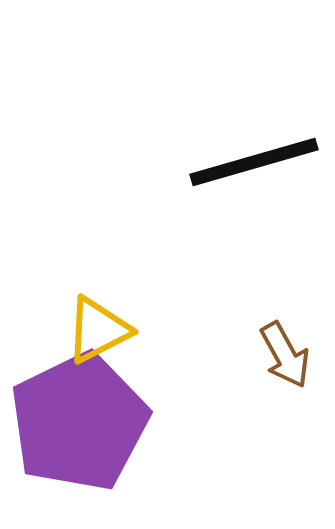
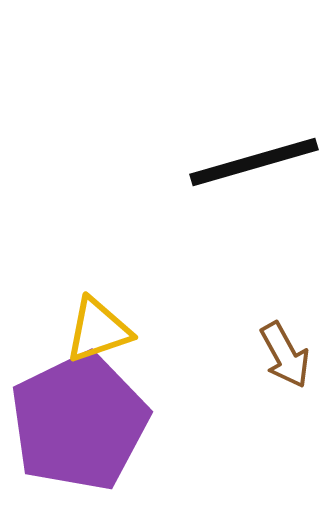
yellow triangle: rotated 8 degrees clockwise
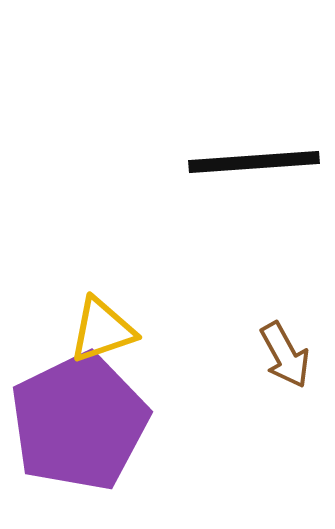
black line: rotated 12 degrees clockwise
yellow triangle: moved 4 px right
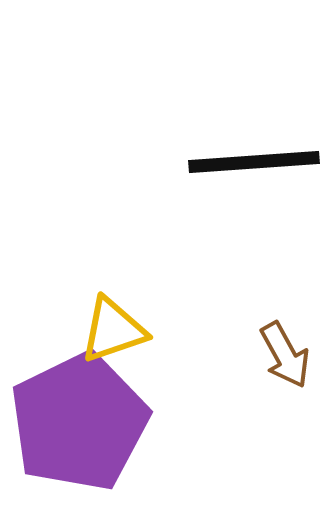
yellow triangle: moved 11 px right
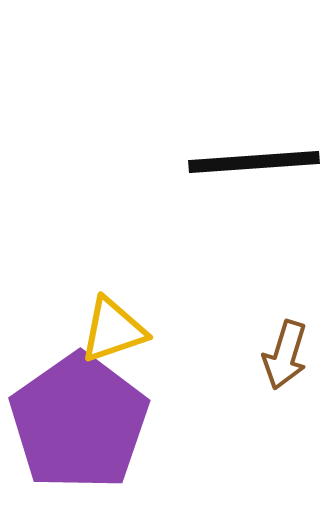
brown arrow: rotated 46 degrees clockwise
purple pentagon: rotated 9 degrees counterclockwise
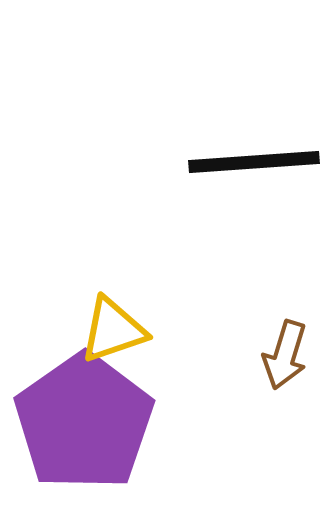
purple pentagon: moved 5 px right
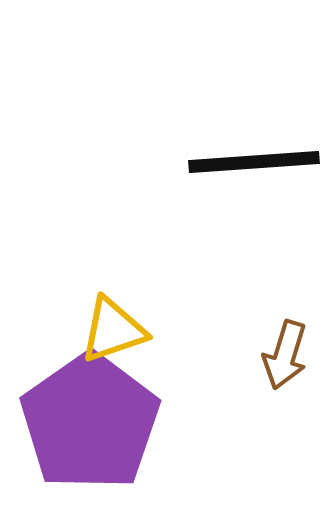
purple pentagon: moved 6 px right
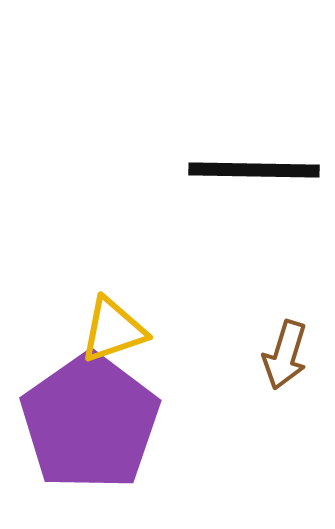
black line: moved 8 px down; rotated 5 degrees clockwise
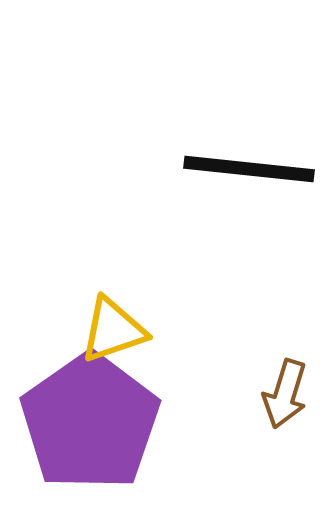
black line: moved 5 px left, 1 px up; rotated 5 degrees clockwise
brown arrow: moved 39 px down
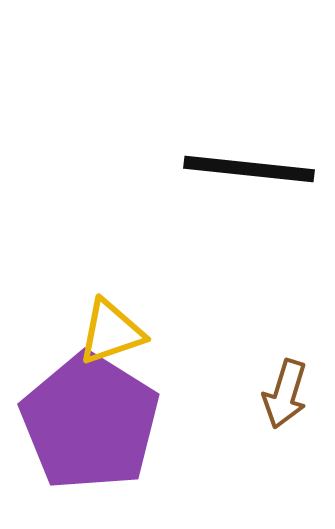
yellow triangle: moved 2 px left, 2 px down
purple pentagon: rotated 5 degrees counterclockwise
